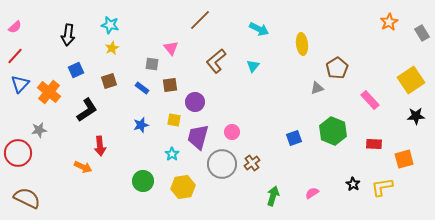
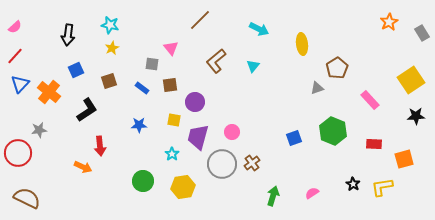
blue star at (141, 125): moved 2 px left; rotated 14 degrees clockwise
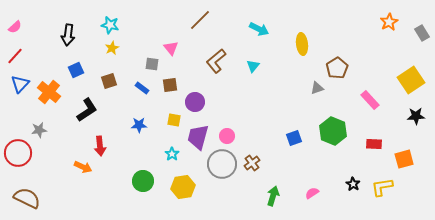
pink circle at (232, 132): moved 5 px left, 4 px down
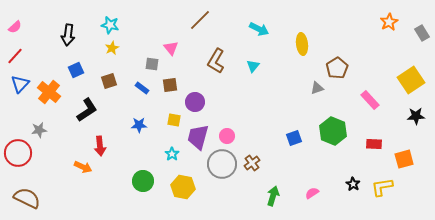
brown L-shape at (216, 61): rotated 20 degrees counterclockwise
yellow hexagon at (183, 187): rotated 20 degrees clockwise
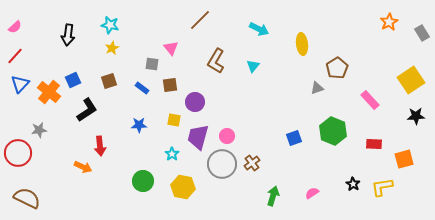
blue square at (76, 70): moved 3 px left, 10 px down
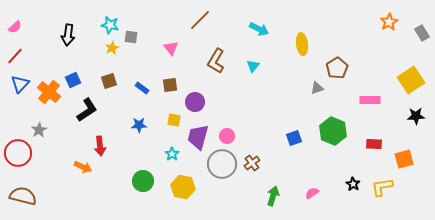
gray square at (152, 64): moved 21 px left, 27 px up
pink rectangle at (370, 100): rotated 48 degrees counterclockwise
gray star at (39, 130): rotated 21 degrees counterclockwise
brown semicircle at (27, 198): moved 4 px left, 2 px up; rotated 12 degrees counterclockwise
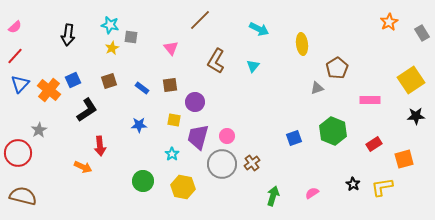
orange cross at (49, 92): moved 2 px up
red rectangle at (374, 144): rotated 35 degrees counterclockwise
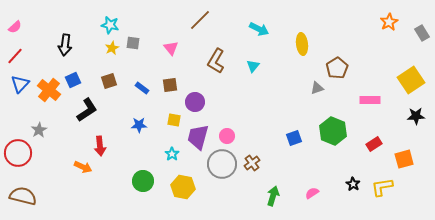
black arrow at (68, 35): moved 3 px left, 10 px down
gray square at (131, 37): moved 2 px right, 6 px down
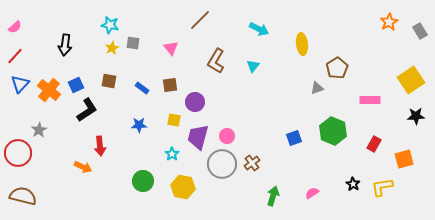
gray rectangle at (422, 33): moved 2 px left, 2 px up
blue square at (73, 80): moved 3 px right, 5 px down
brown square at (109, 81): rotated 28 degrees clockwise
red rectangle at (374, 144): rotated 28 degrees counterclockwise
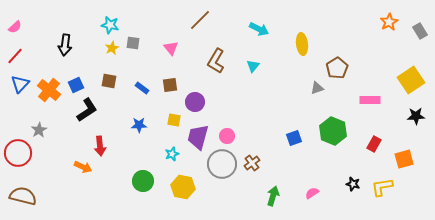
cyan star at (172, 154): rotated 16 degrees clockwise
black star at (353, 184): rotated 16 degrees counterclockwise
